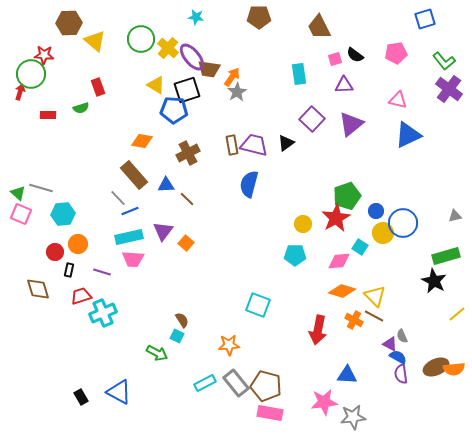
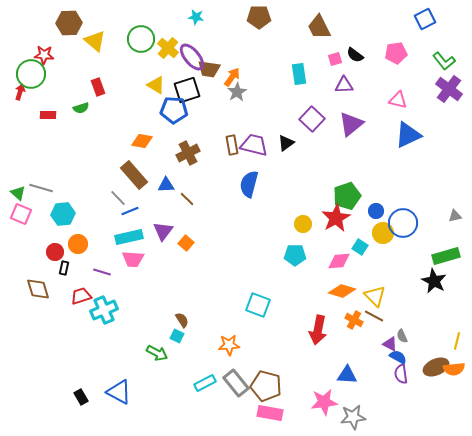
blue square at (425, 19): rotated 10 degrees counterclockwise
black rectangle at (69, 270): moved 5 px left, 2 px up
cyan cross at (103, 313): moved 1 px right, 3 px up
yellow line at (457, 314): moved 27 px down; rotated 36 degrees counterclockwise
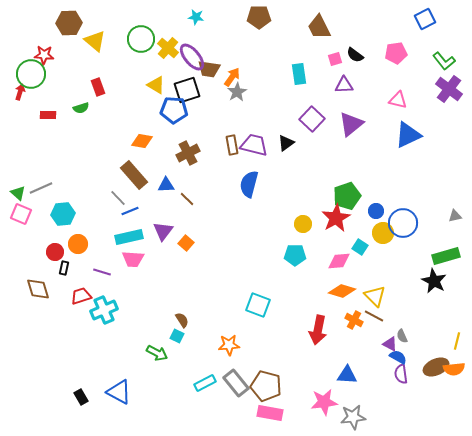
gray line at (41, 188): rotated 40 degrees counterclockwise
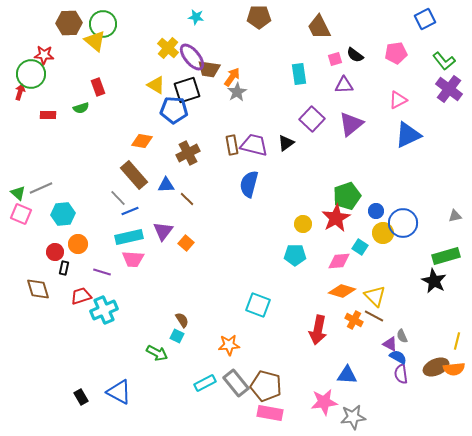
green circle at (141, 39): moved 38 px left, 15 px up
pink triangle at (398, 100): rotated 42 degrees counterclockwise
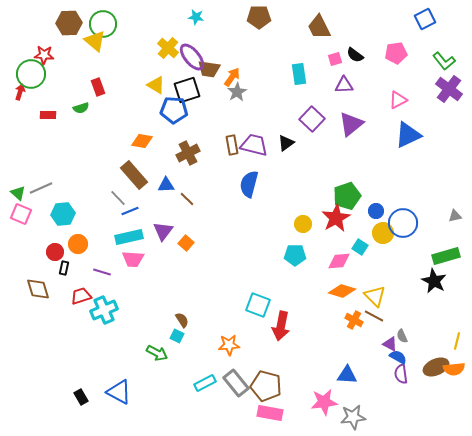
red arrow at (318, 330): moved 37 px left, 4 px up
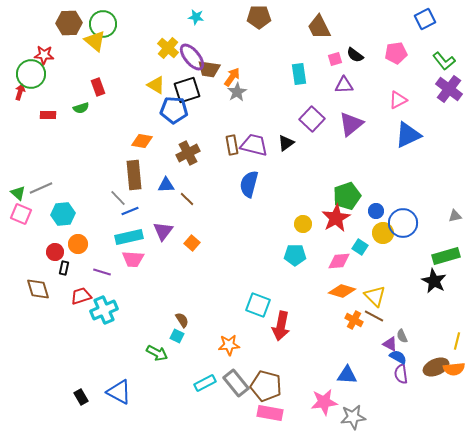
brown rectangle at (134, 175): rotated 36 degrees clockwise
orange square at (186, 243): moved 6 px right
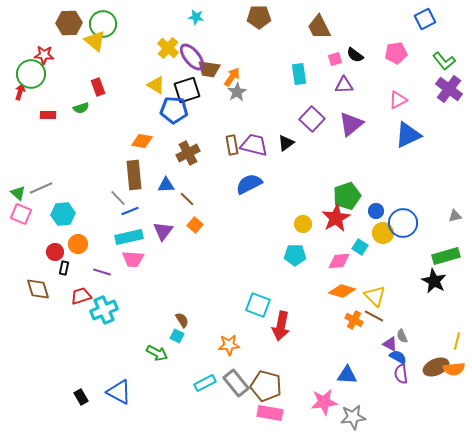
blue semicircle at (249, 184): rotated 48 degrees clockwise
orange square at (192, 243): moved 3 px right, 18 px up
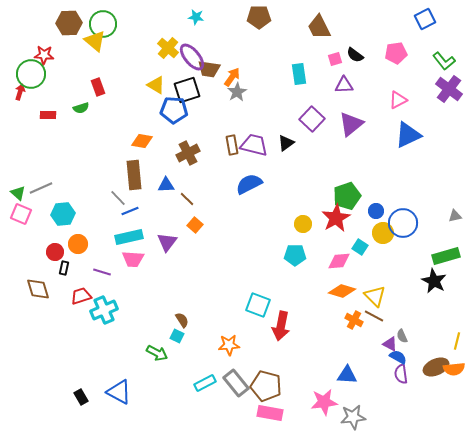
purple triangle at (163, 231): moved 4 px right, 11 px down
